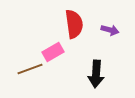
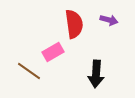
purple arrow: moved 1 px left, 10 px up
brown line: moved 1 px left, 2 px down; rotated 55 degrees clockwise
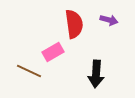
brown line: rotated 10 degrees counterclockwise
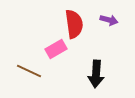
pink rectangle: moved 3 px right, 3 px up
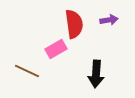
purple arrow: rotated 24 degrees counterclockwise
brown line: moved 2 px left
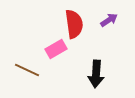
purple arrow: rotated 24 degrees counterclockwise
brown line: moved 1 px up
